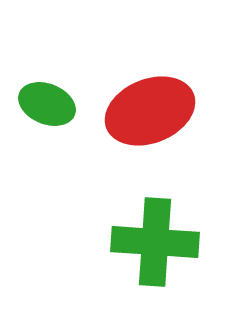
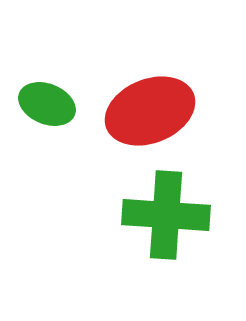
green cross: moved 11 px right, 27 px up
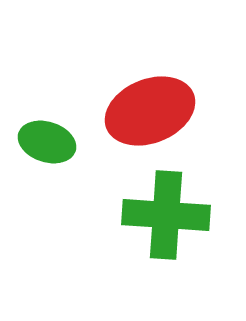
green ellipse: moved 38 px down; rotated 4 degrees counterclockwise
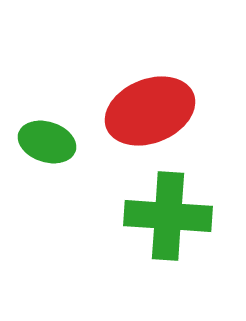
green cross: moved 2 px right, 1 px down
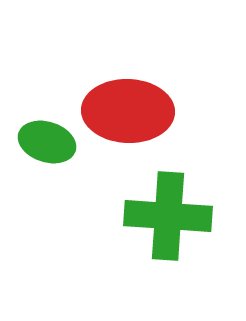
red ellipse: moved 22 px left; rotated 24 degrees clockwise
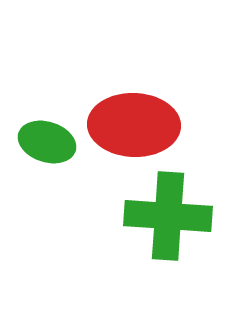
red ellipse: moved 6 px right, 14 px down
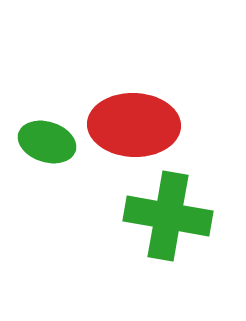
green cross: rotated 6 degrees clockwise
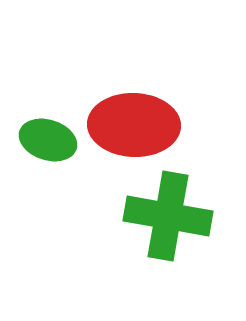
green ellipse: moved 1 px right, 2 px up
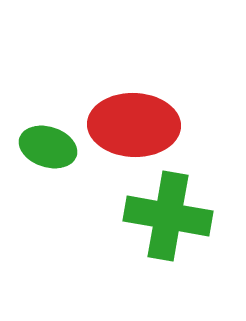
green ellipse: moved 7 px down
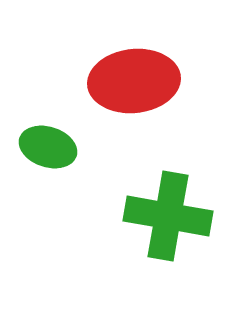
red ellipse: moved 44 px up; rotated 8 degrees counterclockwise
